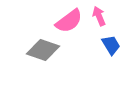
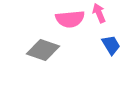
pink arrow: moved 3 px up
pink semicircle: moved 1 px right, 2 px up; rotated 32 degrees clockwise
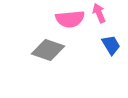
gray diamond: moved 5 px right
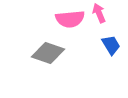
gray diamond: moved 3 px down
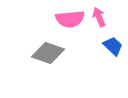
pink arrow: moved 4 px down
blue trapezoid: moved 2 px right, 1 px down; rotated 15 degrees counterclockwise
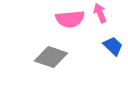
pink arrow: moved 1 px right, 4 px up
gray diamond: moved 3 px right, 4 px down
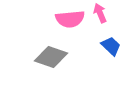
blue trapezoid: moved 2 px left
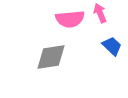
blue trapezoid: moved 1 px right
gray diamond: rotated 28 degrees counterclockwise
